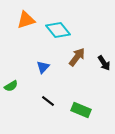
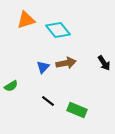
brown arrow: moved 11 px left, 6 px down; rotated 42 degrees clockwise
green rectangle: moved 4 px left
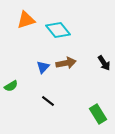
green rectangle: moved 21 px right, 4 px down; rotated 36 degrees clockwise
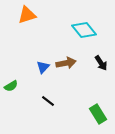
orange triangle: moved 1 px right, 5 px up
cyan diamond: moved 26 px right
black arrow: moved 3 px left
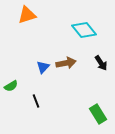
black line: moved 12 px left; rotated 32 degrees clockwise
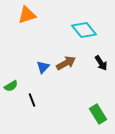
brown arrow: rotated 18 degrees counterclockwise
black line: moved 4 px left, 1 px up
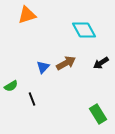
cyan diamond: rotated 10 degrees clockwise
black arrow: rotated 91 degrees clockwise
black line: moved 1 px up
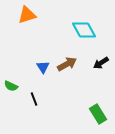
brown arrow: moved 1 px right, 1 px down
blue triangle: rotated 16 degrees counterclockwise
green semicircle: rotated 56 degrees clockwise
black line: moved 2 px right
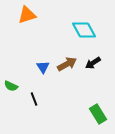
black arrow: moved 8 px left
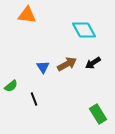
orange triangle: rotated 24 degrees clockwise
green semicircle: rotated 64 degrees counterclockwise
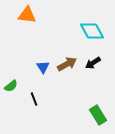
cyan diamond: moved 8 px right, 1 px down
green rectangle: moved 1 px down
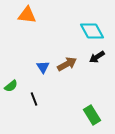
black arrow: moved 4 px right, 6 px up
green rectangle: moved 6 px left
